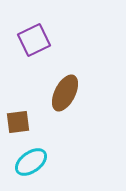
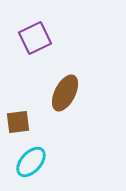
purple square: moved 1 px right, 2 px up
cyan ellipse: rotated 12 degrees counterclockwise
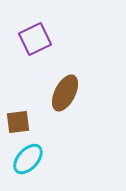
purple square: moved 1 px down
cyan ellipse: moved 3 px left, 3 px up
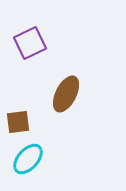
purple square: moved 5 px left, 4 px down
brown ellipse: moved 1 px right, 1 px down
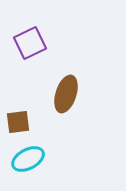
brown ellipse: rotated 9 degrees counterclockwise
cyan ellipse: rotated 20 degrees clockwise
